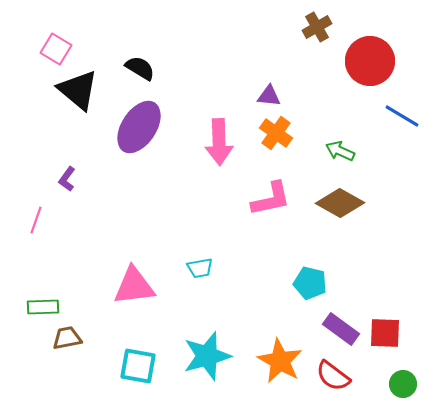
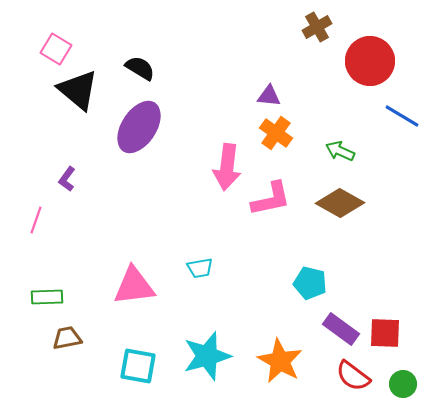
pink arrow: moved 8 px right, 25 px down; rotated 9 degrees clockwise
green rectangle: moved 4 px right, 10 px up
red semicircle: moved 20 px right
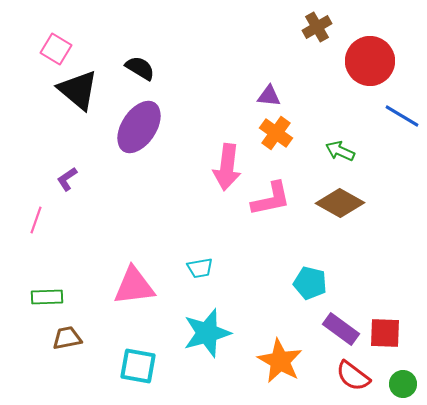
purple L-shape: rotated 20 degrees clockwise
cyan star: moved 23 px up
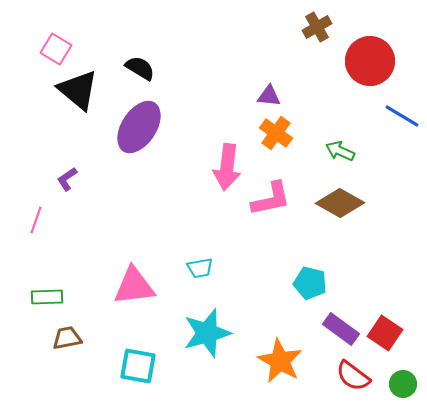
red square: rotated 32 degrees clockwise
